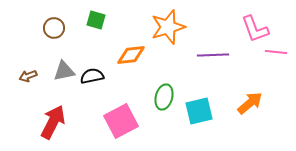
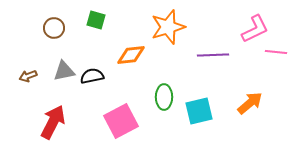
pink L-shape: rotated 96 degrees counterclockwise
green ellipse: rotated 15 degrees counterclockwise
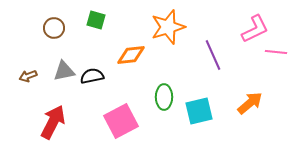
purple line: rotated 68 degrees clockwise
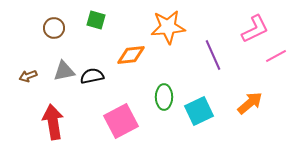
orange star: rotated 12 degrees clockwise
pink line: moved 4 px down; rotated 35 degrees counterclockwise
cyan square: rotated 12 degrees counterclockwise
red arrow: rotated 36 degrees counterclockwise
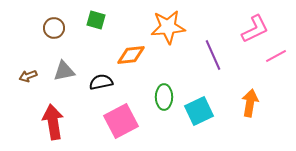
black semicircle: moved 9 px right, 6 px down
orange arrow: rotated 40 degrees counterclockwise
